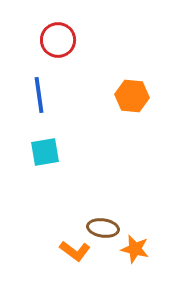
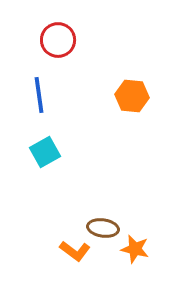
cyan square: rotated 20 degrees counterclockwise
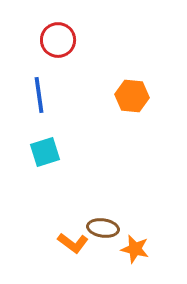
cyan square: rotated 12 degrees clockwise
orange L-shape: moved 2 px left, 8 px up
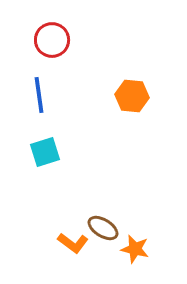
red circle: moved 6 px left
brown ellipse: rotated 24 degrees clockwise
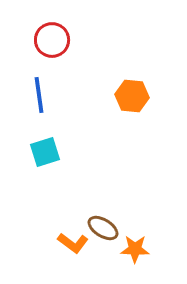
orange star: rotated 12 degrees counterclockwise
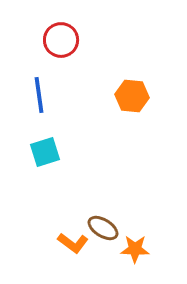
red circle: moved 9 px right
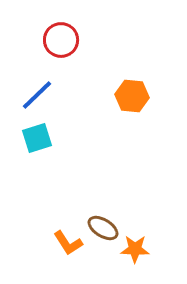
blue line: moved 2 px left; rotated 54 degrees clockwise
cyan square: moved 8 px left, 14 px up
orange L-shape: moved 5 px left; rotated 20 degrees clockwise
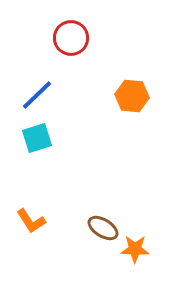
red circle: moved 10 px right, 2 px up
orange L-shape: moved 37 px left, 22 px up
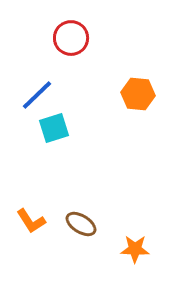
orange hexagon: moved 6 px right, 2 px up
cyan square: moved 17 px right, 10 px up
brown ellipse: moved 22 px left, 4 px up
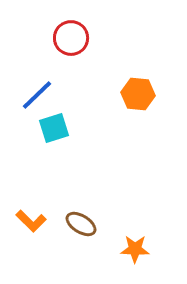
orange L-shape: rotated 12 degrees counterclockwise
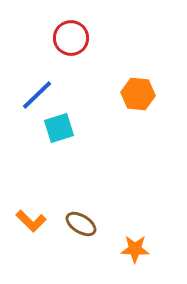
cyan square: moved 5 px right
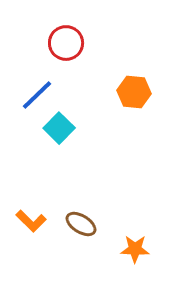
red circle: moved 5 px left, 5 px down
orange hexagon: moved 4 px left, 2 px up
cyan square: rotated 28 degrees counterclockwise
